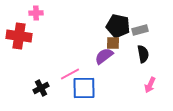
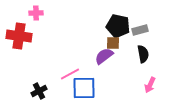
black cross: moved 2 px left, 3 px down
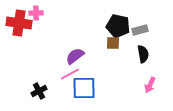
red cross: moved 13 px up
purple semicircle: moved 29 px left
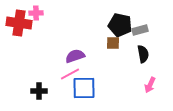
black pentagon: moved 2 px right, 1 px up
purple semicircle: rotated 18 degrees clockwise
black cross: rotated 28 degrees clockwise
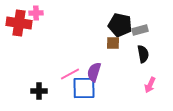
purple semicircle: moved 19 px right, 16 px down; rotated 54 degrees counterclockwise
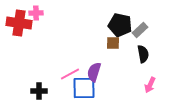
gray rectangle: rotated 28 degrees counterclockwise
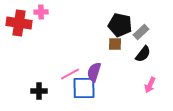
pink cross: moved 5 px right, 1 px up
gray rectangle: moved 1 px right, 2 px down
brown square: moved 2 px right, 1 px down
black semicircle: rotated 48 degrees clockwise
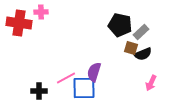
brown square: moved 16 px right, 4 px down; rotated 16 degrees clockwise
black semicircle: rotated 30 degrees clockwise
pink line: moved 4 px left, 4 px down
pink arrow: moved 1 px right, 2 px up
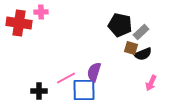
blue square: moved 2 px down
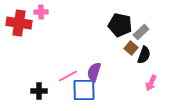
brown square: rotated 24 degrees clockwise
black semicircle: moved 1 px right, 1 px down; rotated 48 degrees counterclockwise
pink line: moved 2 px right, 2 px up
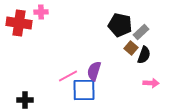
purple semicircle: moved 1 px up
pink arrow: rotated 112 degrees counterclockwise
black cross: moved 14 px left, 9 px down
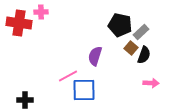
purple semicircle: moved 1 px right, 15 px up
